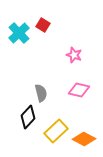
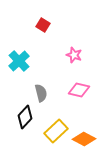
cyan cross: moved 28 px down
black diamond: moved 3 px left
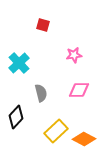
red square: rotated 16 degrees counterclockwise
pink star: rotated 28 degrees counterclockwise
cyan cross: moved 2 px down
pink diamond: rotated 15 degrees counterclockwise
black diamond: moved 9 px left
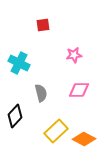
red square: rotated 24 degrees counterclockwise
cyan cross: rotated 20 degrees counterclockwise
black diamond: moved 1 px left, 1 px up
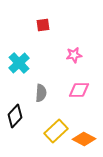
cyan cross: rotated 20 degrees clockwise
gray semicircle: rotated 18 degrees clockwise
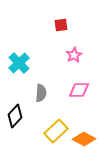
red square: moved 18 px right
pink star: rotated 21 degrees counterclockwise
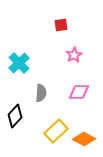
pink diamond: moved 2 px down
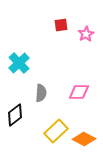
pink star: moved 12 px right, 21 px up
black diamond: moved 1 px up; rotated 10 degrees clockwise
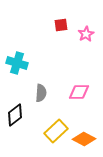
cyan cross: moved 2 px left; rotated 30 degrees counterclockwise
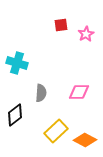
orange diamond: moved 1 px right, 1 px down
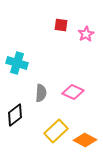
red square: rotated 16 degrees clockwise
pink diamond: moved 6 px left; rotated 25 degrees clockwise
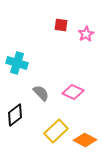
gray semicircle: rotated 48 degrees counterclockwise
